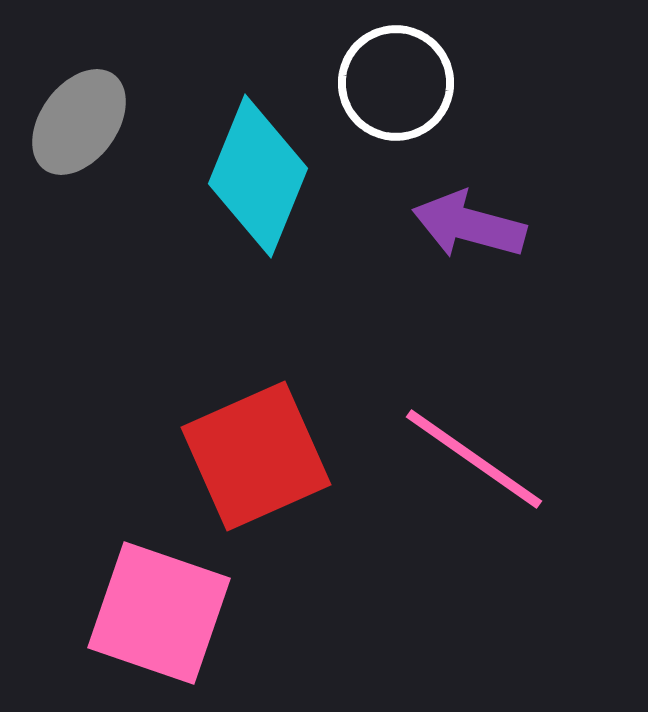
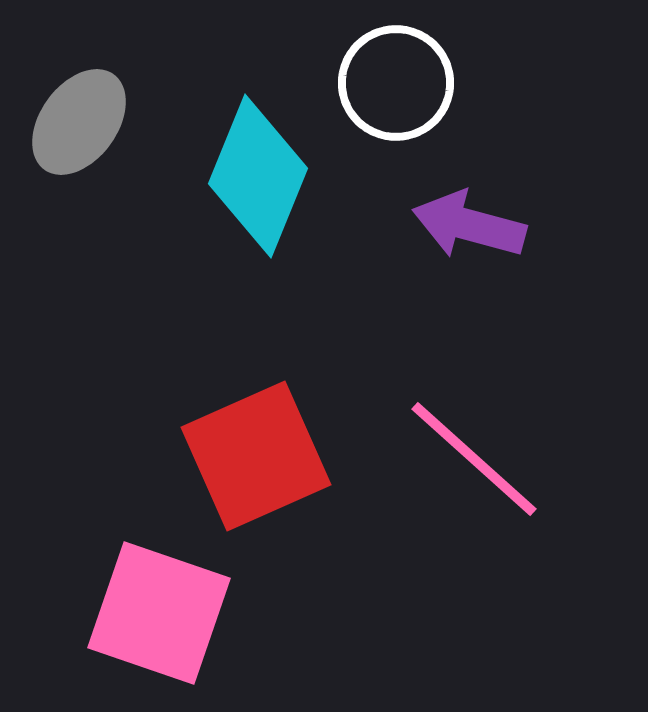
pink line: rotated 7 degrees clockwise
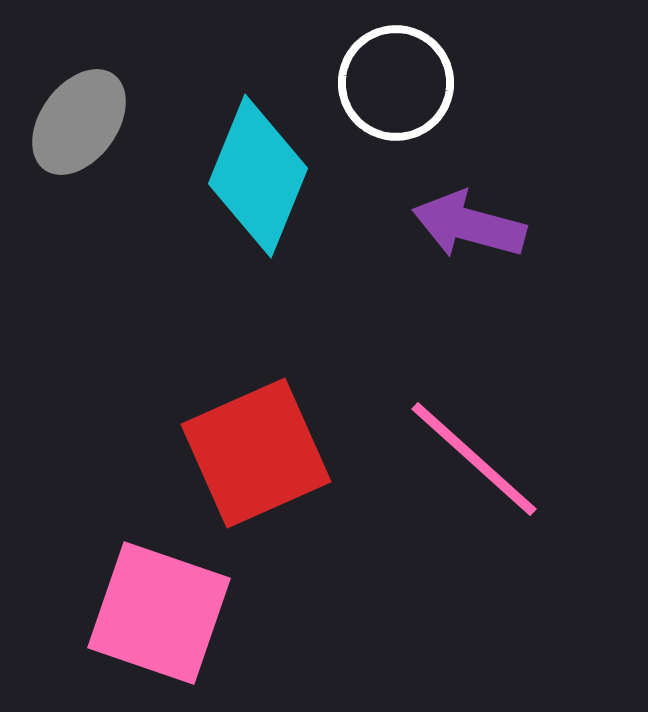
red square: moved 3 px up
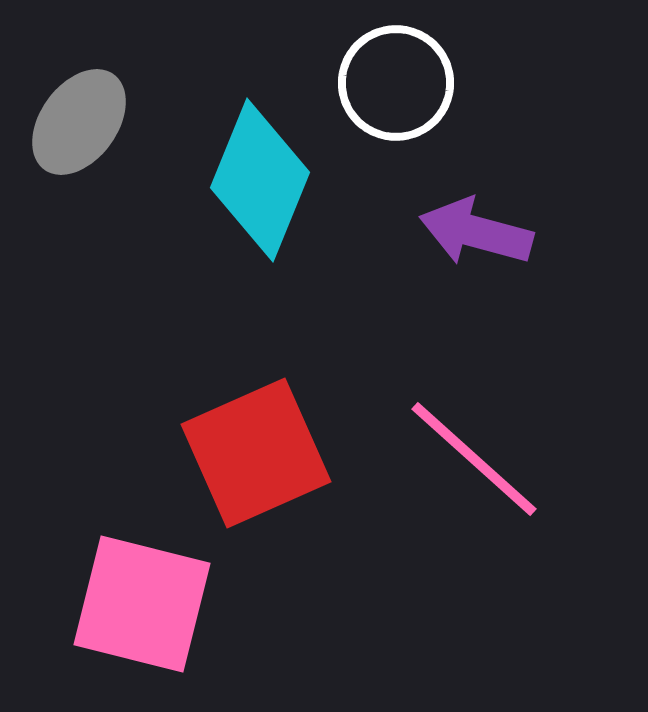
cyan diamond: moved 2 px right, 4 px down
purple arrow: moved 7 px right, 7 px down
pink square: moved 17 px left, 9 px up; rotated 5 degrees counterclockwise
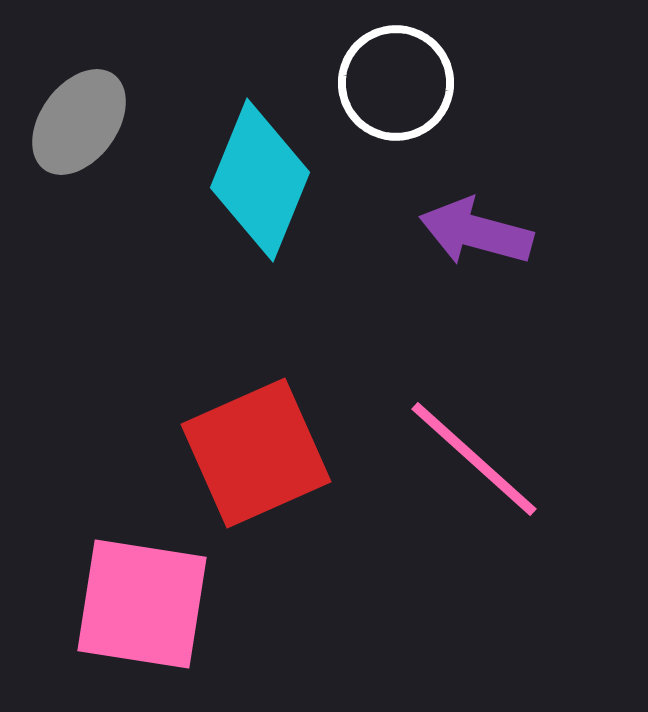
pink square: rotated 5 degrees counterclockwise
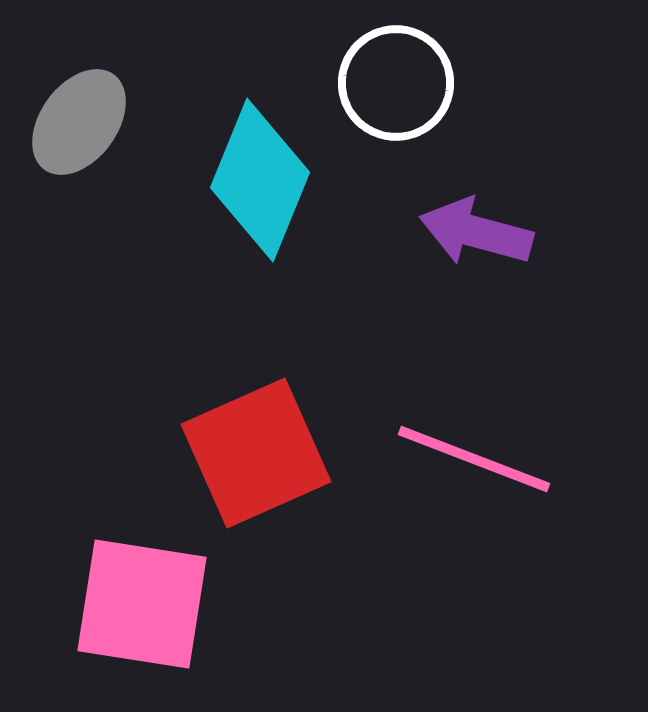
pink line: rotated 21 degrees counterclockwise
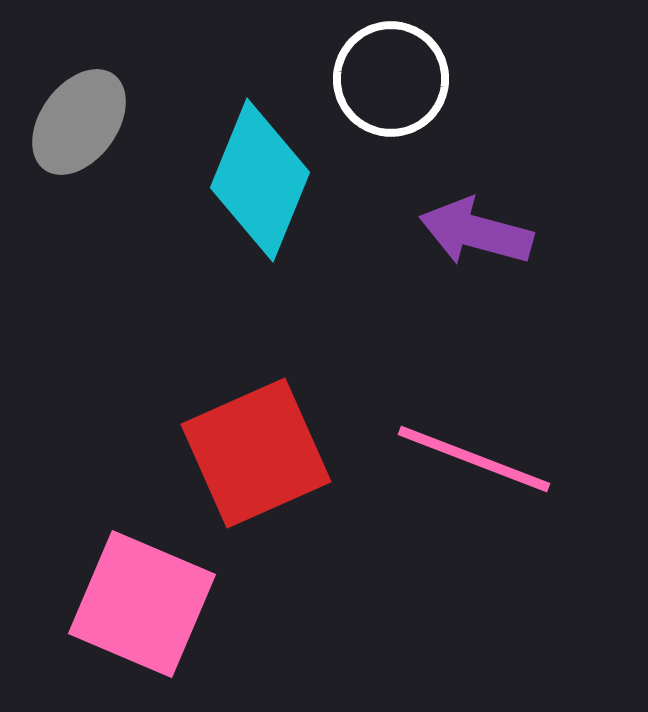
white circle: moved 5 px left, 4 px up
pink square: rotated 14 degrees clockwise
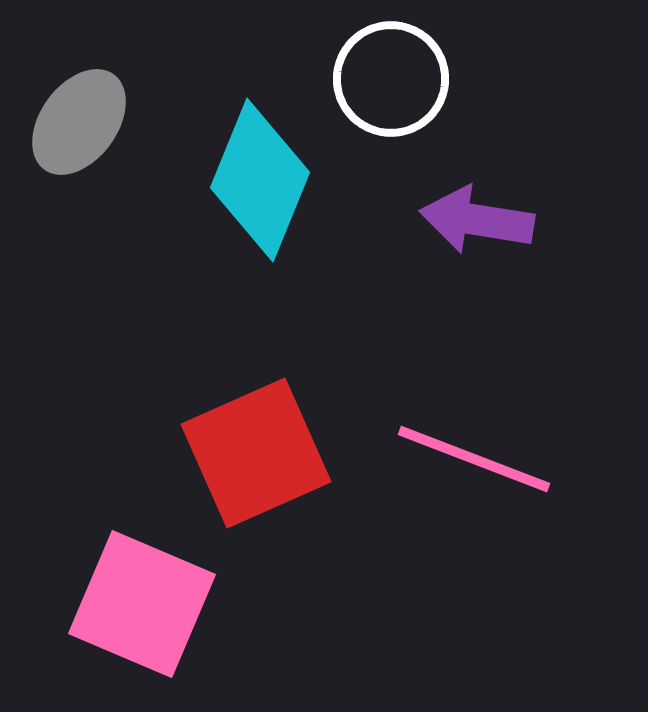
purple arrow: moved 1 px right, 12 px up; rotated 6 degrees counterclockwise
